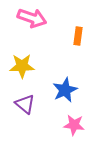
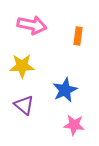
pink arrow: moved 7 px down; rotated 8 degrees counterclockwise
purple triangle: moved 1 px left, 1 px down
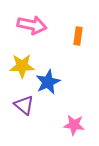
blue star: moved 17 px left, 8 px up
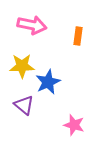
pink star: rotated 10 degrees clockwise
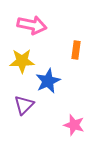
orange rectangle: moved 2 px left, 14 px down
yellow star: moved 5 px up
blue star: moved 1 px up
purple triangle: rotated 35 degrees clockwise
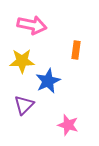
pink star: moved 6 px left
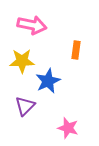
purple triangle: moved 1 px right, 1 px down
pink star: moved 3 px down
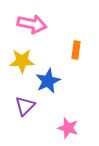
pink arrow: moved 1 px up
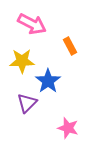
pink arrow: rotated 16 degrees clockwise
orange rectangle: moved 6 px left, 4 px up; rotated 36 degrees counterclockwise
blue star: rotated 10 degrees counterclockwise
purple triangle: moved 2 px right, 3 px up
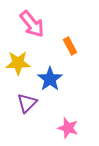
pink arrow: rotated 24 degrees clockwise
yellow star: moved 4 px left, 2 px down
blue star: moved 2 px right, 2 px up
